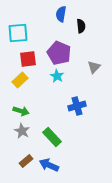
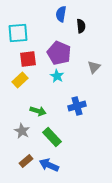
green arrow: moved 17 px right
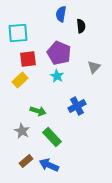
blue cross: rotated 12 degrees counterclockwise
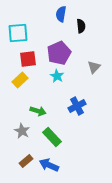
purple pentagon: rotated 25 degrees clockwise
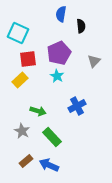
cyan square: rotated 30 degrees clockwise
gray triangle: moved 6 px up
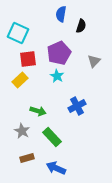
black semicircle: rotated 24 degrees clockwise
brown rectangle: moved 1 px right, 3 px up; rotated 24 degrees clockwise
blue arrow: moved 7 px right, 3 px down
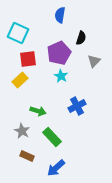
blue semicircle: moved 1 px left, 1 px down
black semicircle: moved 12 px down
cyan star: moved 4 px right
brown rectangle: moved 2 px up; rotated 40 degrees clockwise
blue arrow: rotated 66 degrees counterclockwise
